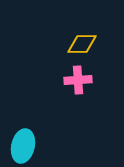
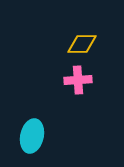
cyan ellipse: moved 9 px right, 10 px up
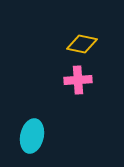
yellow diamond: rotated 12 degrees clockwise
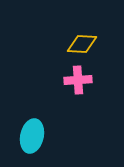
yellow diamond: rotated 8 degrees counterclockwise
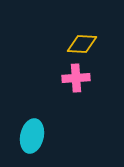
pink cross: moved 2 px left, 2 px up
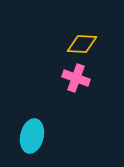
pink cross: rotated 24 degrees clockwise
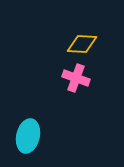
cyan ellipse: moved 4 px left
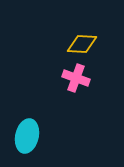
cyan ellipse: moved 1 px left
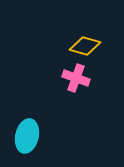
yellow diamond: moved 3 px right, 2 px down; rotated 12 degrees clockwise
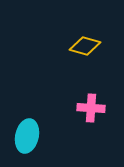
pink cross: moved 15 px right, 30 px down; rotated 16 degrees counterclockwise
